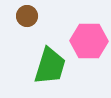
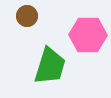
pink hexagon: moved 1 px left, 6 px up
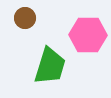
brown circle: moved 2 px left, 2 px down
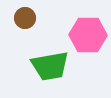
green trapezoid: rotated 63 degrees clockwise
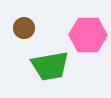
brown circle: moved 1 px left, 10 px down
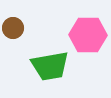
brown circle: moved 11 px left
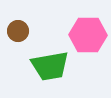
brown circle: moved 5 px right, 3 px down
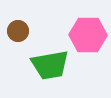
green trapezoid: moved 1 px up
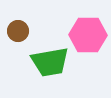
green trapezoid: moved 3 px up
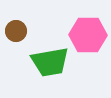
brown circle: moved 2 px left
